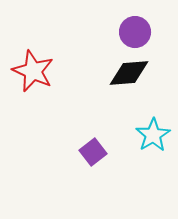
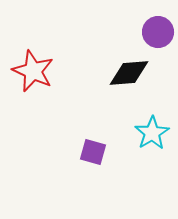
purple circle: moved 23 px right
cyan star: moved 1 px left, 2 px up
purple square: rotated 36 degrees counterclockwise
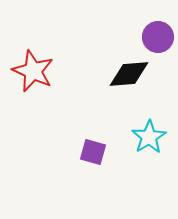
purple circle: moved 5 px down
black diamond: moved 1 px down
cyan star: moved 3 px left, 4 px down
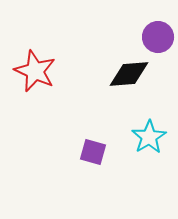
red star: moved 2 px right
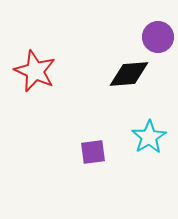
purple square: rotated 24 degrees counterclockwise
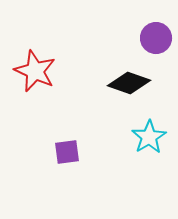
purple circle: moved 2 px left, 1 px down
black diamond: moved 9 px down; rotated 24 degrees clockwise
purple square: moved 26 px left
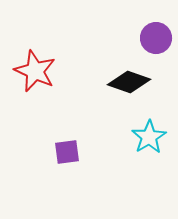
black diamond: moved 1 px up
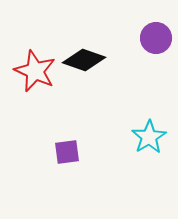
black diamond: moved 45 px left, 22 px up
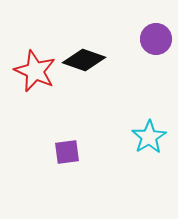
purple circle: moved 1 px down
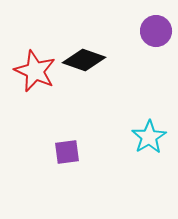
purple circle: moved 8 px up
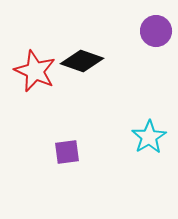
black diamond: moved 2 px left, 1 px down
